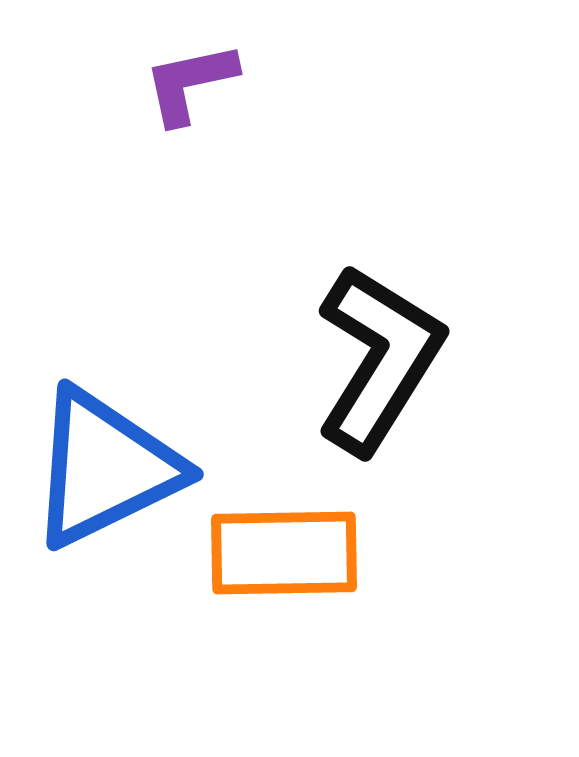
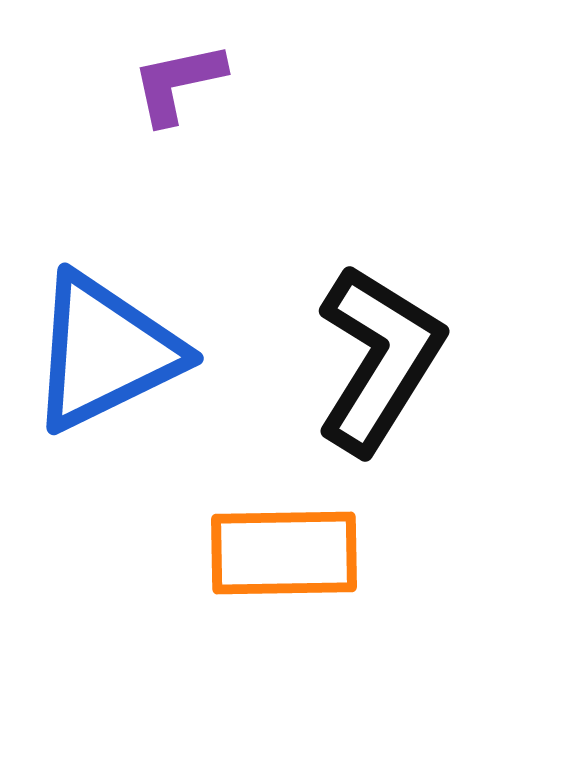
purple L-shape: moved 12 px left
blue triangle: moved 116 px up
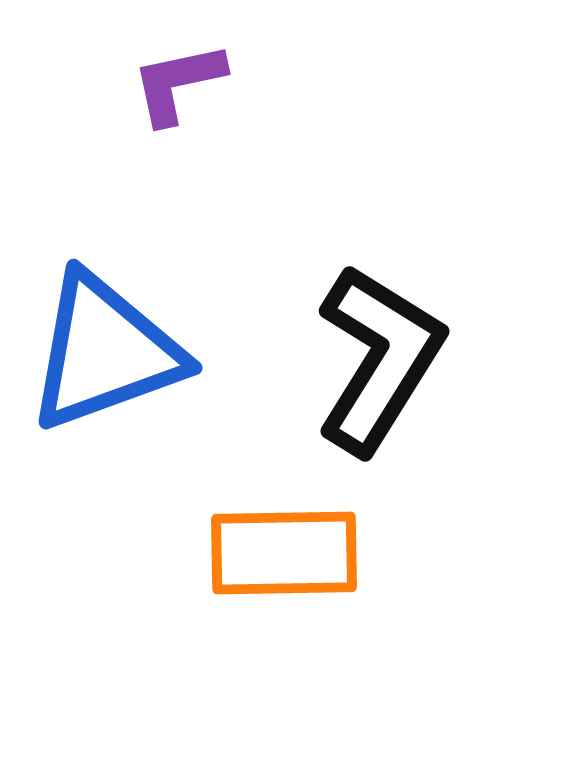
blue triangle: rotated 6 degrees clockwise
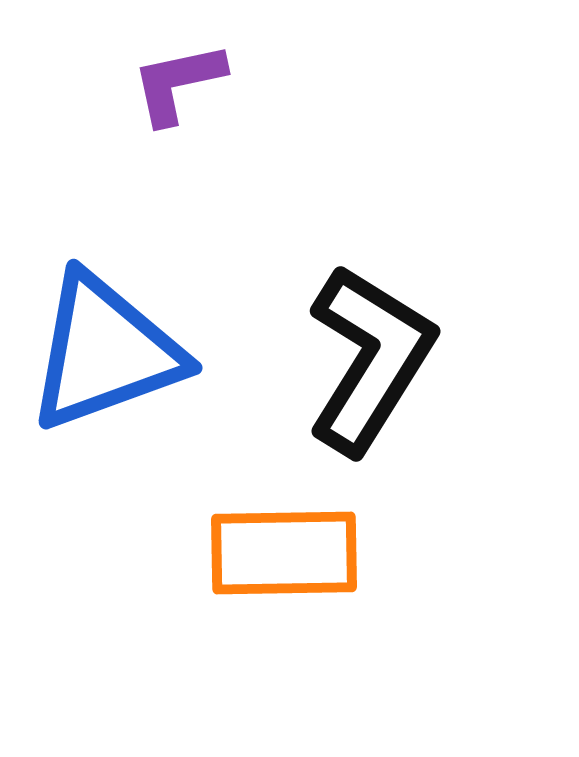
black L-shape: moved 9 px left
